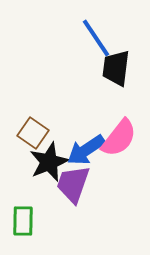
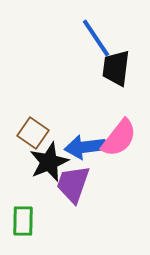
blue arrow: moved 1 px left, 3 px up; rotated 27 degrees clockwise
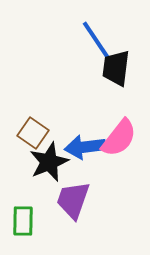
blue line: moved 2 px down
purple trapezoid: moved 16 px down
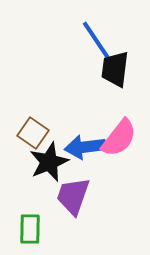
black trapezoid: moved 1 px left, 1 px down
purple trapezoid: moved 4 px up
green rectangle: moved 7 px right, 8 px down
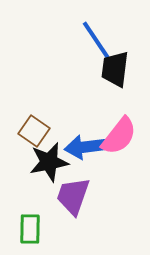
brown square: moved 1 px right, 2 px up
pink semicircle: moved 2 px up
black star: rotated 12 degrees clockwise
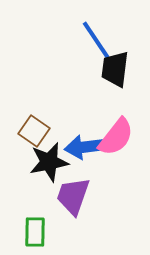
pink semicircle: moved 3 px left, 1 px down
green rectangle: moved 5 px right, 3 px down
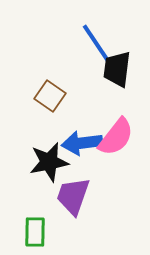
blue line: moved 3 px down
black trapezoid: moved 2 px right
brown square: moved 16 px right, 35 px up
blue arrow: moved 3 px left, 4 px up
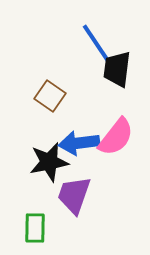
blue arrow: moved 3 px left
purple trapezoid: moved 1 px right, 1 px up
green rectangle: moved 4 px up
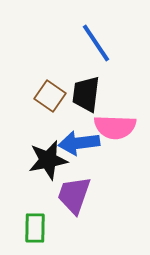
black trapezoid: moved 31 px left, 25 px down
pink semicircle: moved 1 px left, 10 px up; rotated 54 degrees clockwise
black star: moved 1 px left, 2 px up
